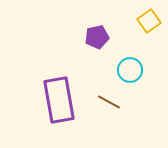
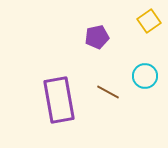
cyan circle: moved 15 px right, 6 px down
brown line: moved 1 px left, 10 px up
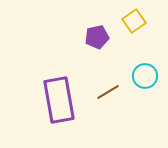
yellow square: moved 15 px left
brown line: rotated 60 degrees counterclockwise
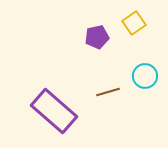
yellow square: moved 2 px down
brown line: rotated 15 degrees clockwise
purple rectangle: moved 5 px left, 11 px down; rotated 39 degrees counterclockwise
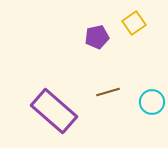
cyan circle: moved 7 px right, 26 px down
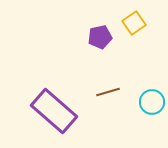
purple pentagon: moved 3 px right
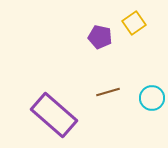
purple pentagon: rotated 25 degrees clockwise
cyan circle: moved 4 px up
purple rectangle: moved 4 px down
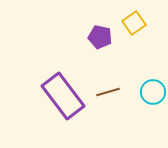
cyan circle: moved 1 px right, 6 px up
purple rectangle: moved 9 px right, 19 px up; rotated 12 degrees clockwise
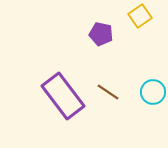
yellow square: moved 6 px right, 7 px up
purple pentagon: moved 1 px right, 3 px up
brown line: rotated 50 degrees clockwise
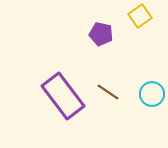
cyan circle: moved 1 px left, 2 px down
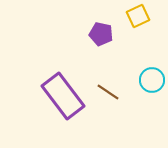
yellow square: moved 2 px left; rotated 10 degrees clockwise
cyan circle: moved 14 px up
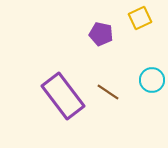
yellow square: moved 2 px right, 2 px down
